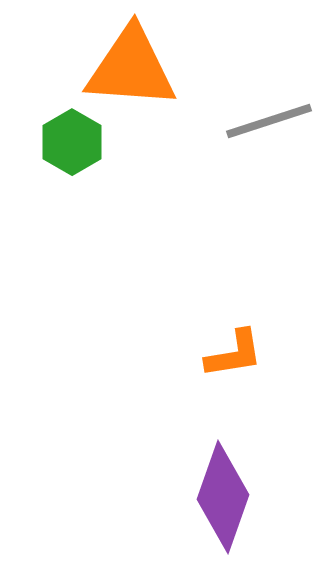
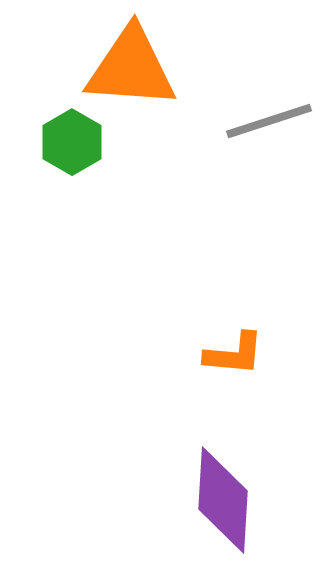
orange L-shape: rotated 14 degrees clockwise
purple diamond: moved 3 px down; rotated 16 degrees counterclockwise
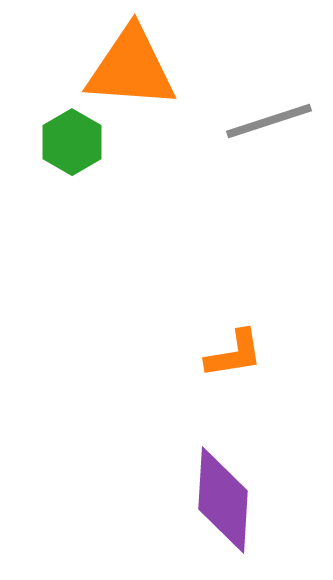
orange L-shape: rotated 14 degrees counterclockwise
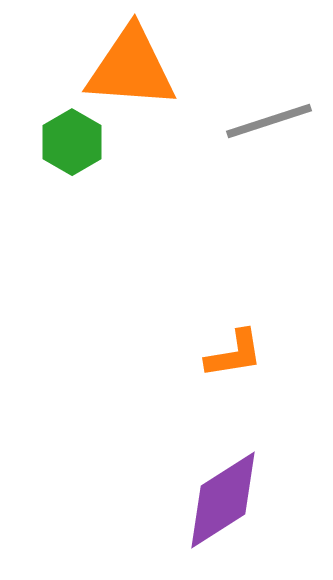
purple diamond: rotated 54 degrees clockwise
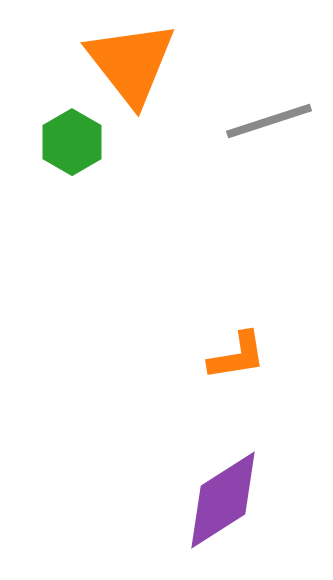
orange triangle: moved 5 px up; rotated 48 degrees clockwise
orange L-shape: moved 3 px right, 2 px down
